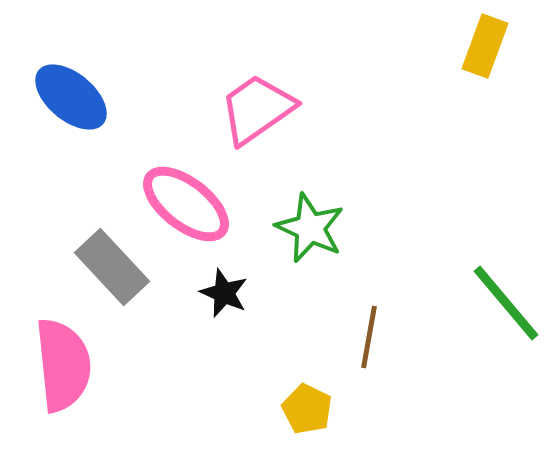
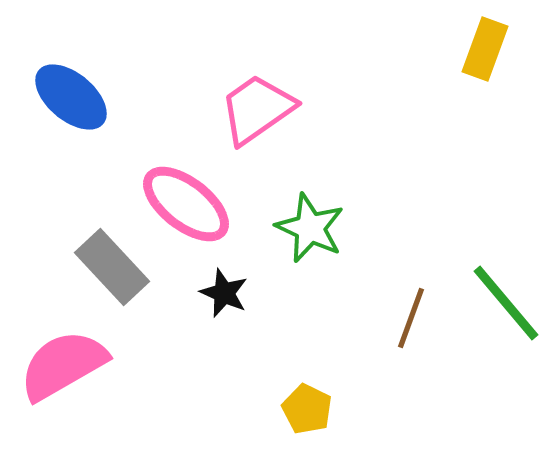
yellow rectangle: moved 3 px down
brown line: moved 42 px right, 19 px up; rotated 10 degrees clockwise
pink semicircle: rotated 114 degrees counterclockwise
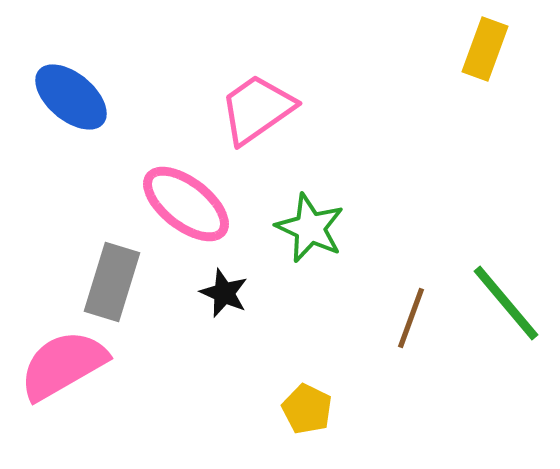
gray rectangle: moved 15 px down; rotated 60 degrees clockwise
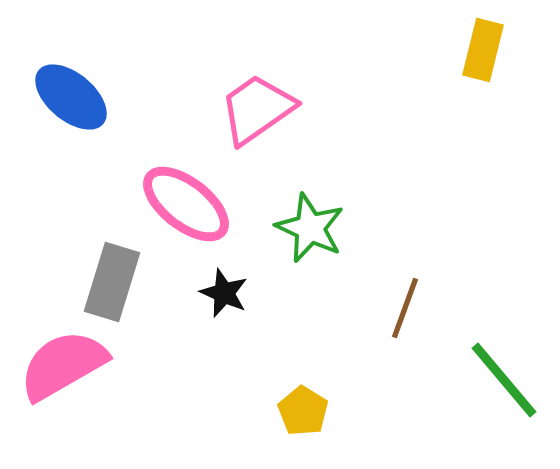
yellow rectangle: moved 2 px left, 1 px down; rotated 6 degrees counterclockwise
green line: moved 2 px left, 77 px down
brown line: moved 6 px left, 10 px up
yellow pentagon: moved 4 px left, 2 px down; rotated 6 degrees clockwise
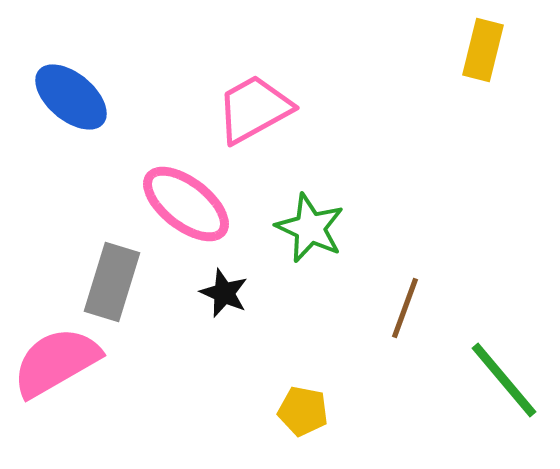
pink trapezoid: moved 3 px left; rotated 6 degrees clockwise
pink semicircle: moved 7 px left, 3 px up
yellow pentagon: rotated 21 degrees counterclockwise
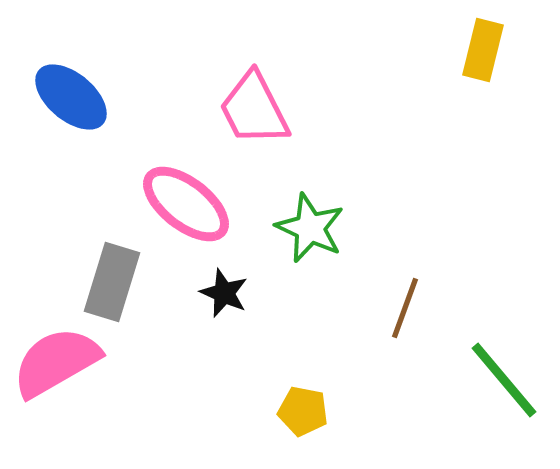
pink trapezoid: rotated 88 degrees counterclockwise
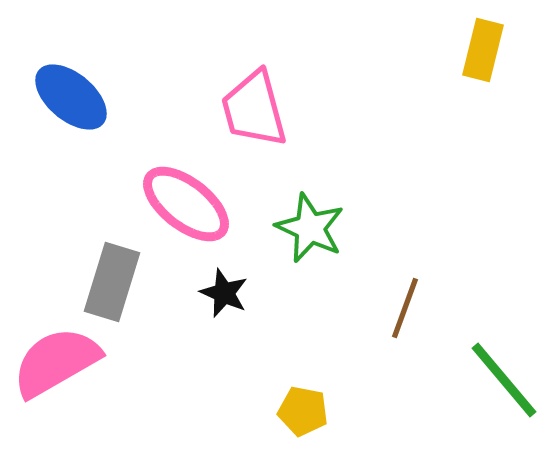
pink trapezoid: rotated 12 degrees clockwise
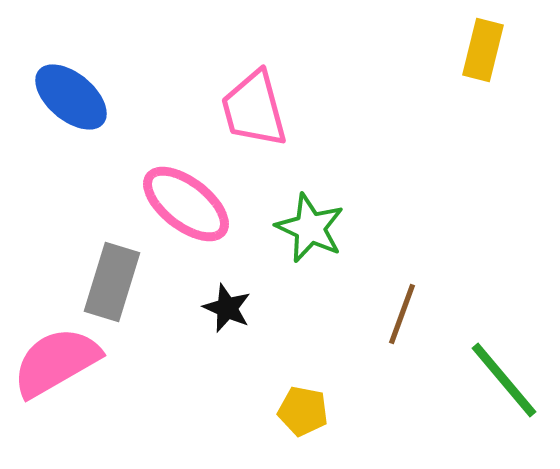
black star: moved 3 px right, 15 px down
brown line: moved 3 px left, 6 px down
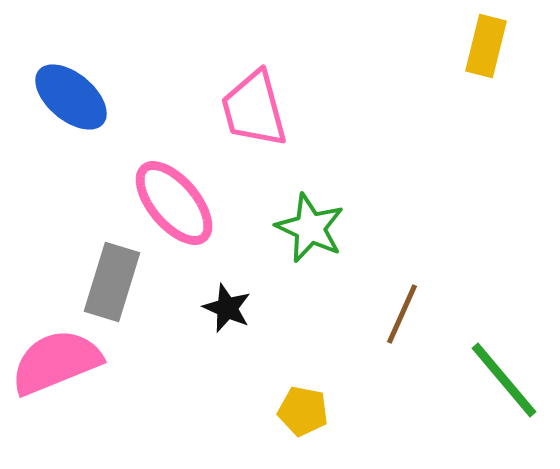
yellow rectangle: moved 3 px right, 4 px up
pink ellipse: moved 12 px left, 1 px up; rotated 12 degrees clockwise
brown line: rotated 4 degrees clockwise
pink semicircle: rotated 8 degrees clockwise
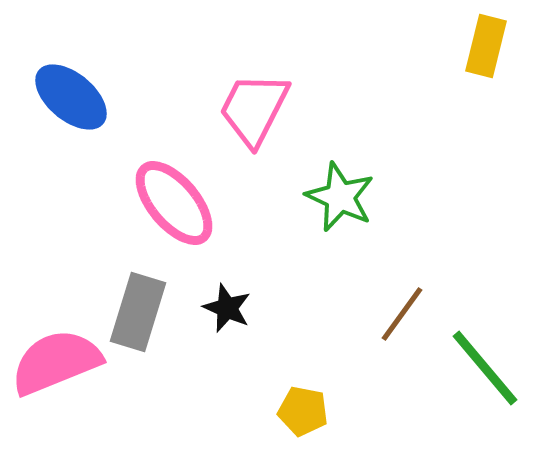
pink trapezoid: rotated 42 degrees clockwise
green star: moved 30 px right, 31 px up
gray rectangle: moved 26 px right, 30 px down
brown line: rotated 12 degrees clockwise
green line: moved 19 px left, 12 px up
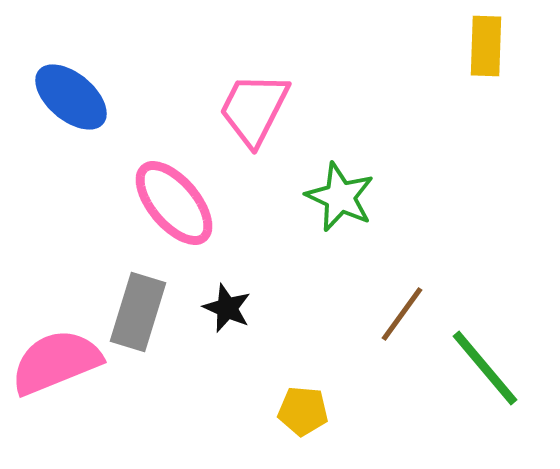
yellow rectangle: rotated 12 degrees counterclockwise
yellow pentagon: rotated 6 degrees counterclockwise
